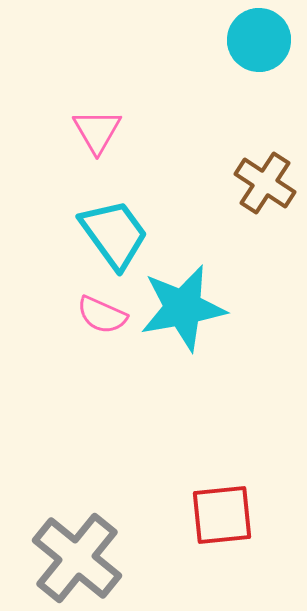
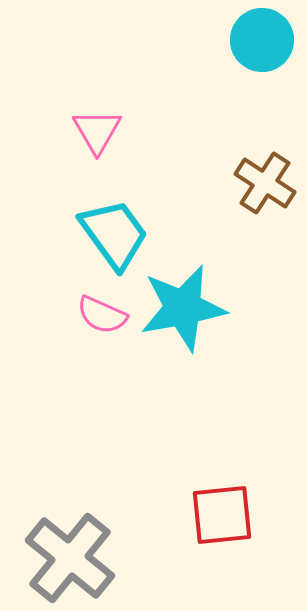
cyan circle: moved 3 px right
gray cross: moved 7 px left
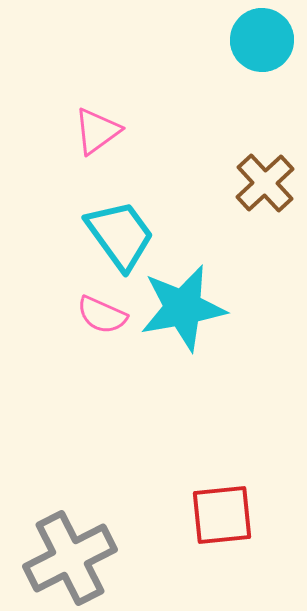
pink triangle: rotated 24 degrees clockwise
brown cross: rotated 14 degrees clockwise
cyan trapezoid: moved 6 px right, 1 px down
gray cross: rotated 24 degrees clockwise
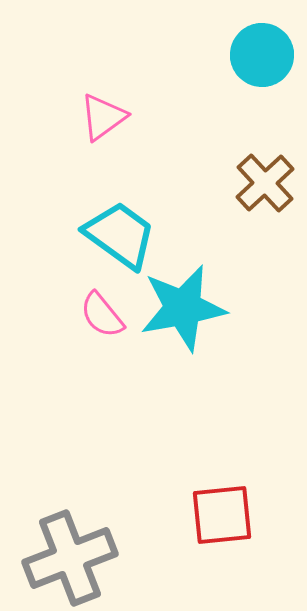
cyan circle: moved 15 px down
pink triangle: moved 6 px right, 14 px up
cyan trapezoid: rotated 18 degrees counterclockwise
pink semicircle: rotated 27 degrees clockwise
gray cross: rotated 6 degrees clockwise
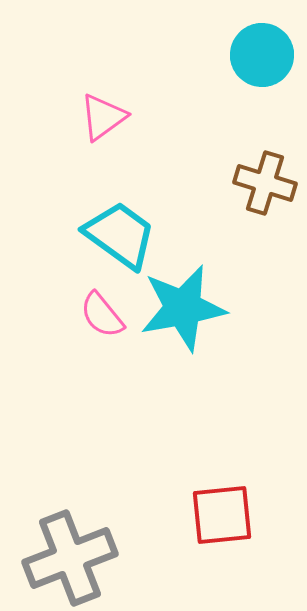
brown cross: rotated 30 degrees counterclockwise
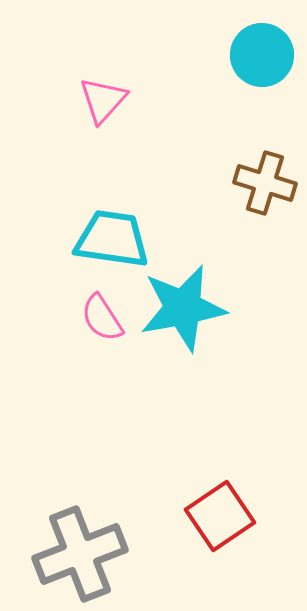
pink triangle: moved 17 px up; rotated 12 degrees counterclockwise
cyan trapezoid: moved 8 px left, 4 px down; rotated 28 degrees counterclockwise
pink semicircle: moved 3 px down; rotated 6 degrees clockwise
red square: moved 2 px left, 1 px down; rotated 28 degrees counterclockwise
gray cross: moved 10 px right, 4 px up
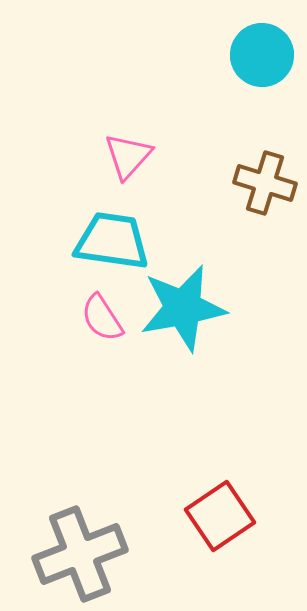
pink triangle: moved 25 px right, 56 px down
cyan trapezoid: moved 2 px down
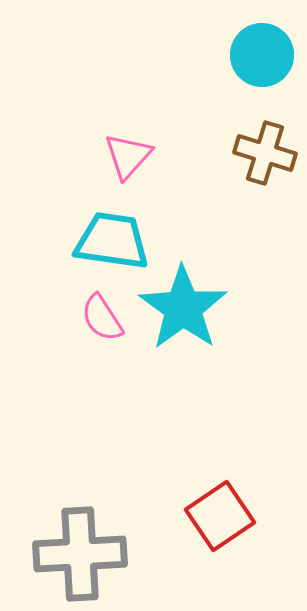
brown cross: moved 30 px up
cyan star: rotated 26 degrees counterclockwise
gray cross: rotated 18 degrees clockwise
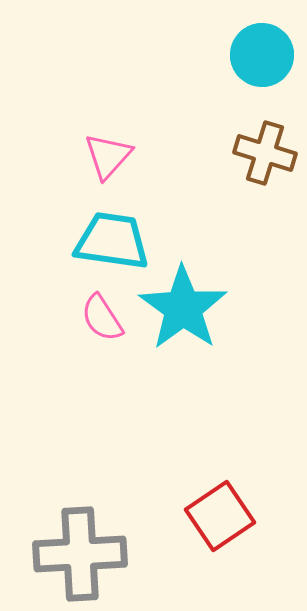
pink triangle: moved 20 px left
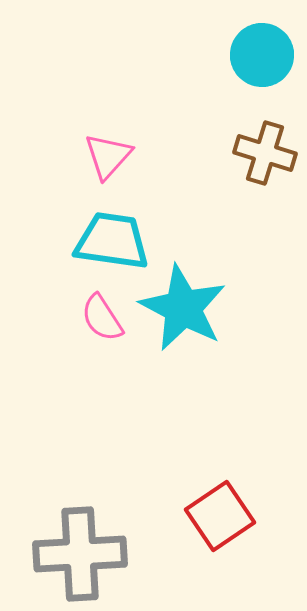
cyan star: rotated 8 degrees counterclockwise
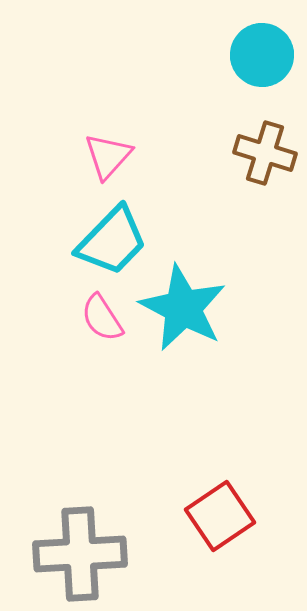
cyan trapezoid: rotated 126 degrees clockwise
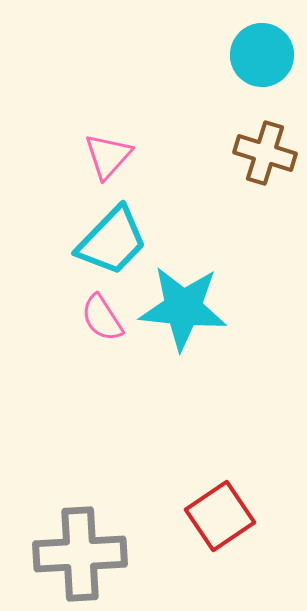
cyan star: rotated 22 degrees counterclockwise
